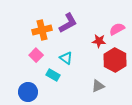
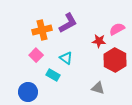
gray triangle: moved 2 px down; rotated 40 degrees clockwise
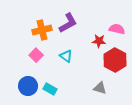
pink semicircle: rotated 42 degrees clockwise
cyan triangle: moved 2 px up
cyan rectangle: moved 3 px left, 14 px down
gray triangle: moved 2 px right
blue circle: moved 6 px up
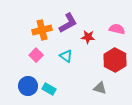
red star: moved 11 px left, 4 px up
cyan rectangle: moved 1 px left
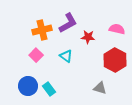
cyan rectangle: rotated 24 degrees clockwise
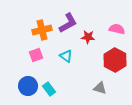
pink square: rotated 24 degrees clockwise
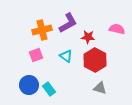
red hexagon: moved 20 px left
blue circle: moved 1 px right, 1 px up
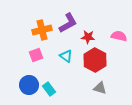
pink semicircle: moved 2 px right, 7 px down
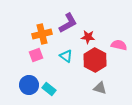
orange cross: moved 4 px down
pink semicircle: moved 9 px down
cyan rectangle: rotated 16 degrees counterclockwise
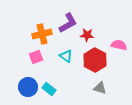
red star: moved 1 px left, 2 px up
pink square: moved 2 px down
blue circle: moved 1 px left, 2 px down
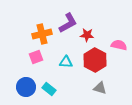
cyan triangle: moved 6 px down; rotated 32 degrees counterclockwise
blue circle: moved 2 px left
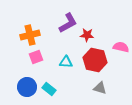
orange cross: moved 12 px left, 1 px down
pink semicircle: moved 2 px right, 2 px down
red hexagon: rotated 15 degrees counterclockwise
blue circle: moved 1 px right
